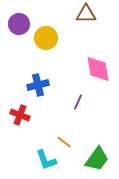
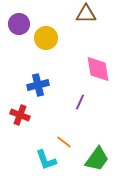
purple line: moved 2 px right
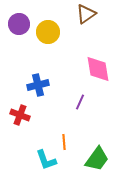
brown triangle: rotated 35 degrees counterclockwise
yellow circle: moved 2 px right, 6 px up
orange line: rotated 49 degrees clockwise
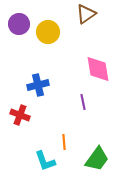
purple line: moved 3 px right; rotated 35 degrees counterclockwise
cyan L-shape: moved 1 px left, 1 px down
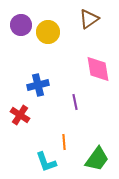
brown triangle: moved 3 px right, 5 px down
purple circle: moved 2 px right, 1 px down
purple line: moved 8 px left
red cross: rotated 12 degrees clockwise
cyan L-shape: moved 1 px right, 1 px down
